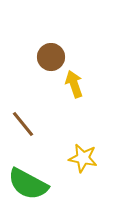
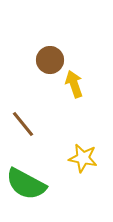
brown circle: moved 1 px left, 3 px down
green semicircle: moved 2 px left
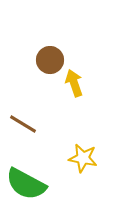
yellow arrow: moved 1 px up
brown line: rotated 20 degrees counterclockwise
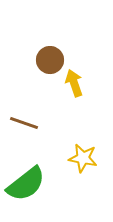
brown line: moved 1 px right, 1 px up; rotated 12 degrees counterclockwise
green semicircle: rotated 66 degrees counterclockwise
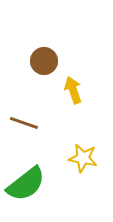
brown circle: moved 6 px left, 1 px down
yellow arrow: moved 1 px left, 7 px down
